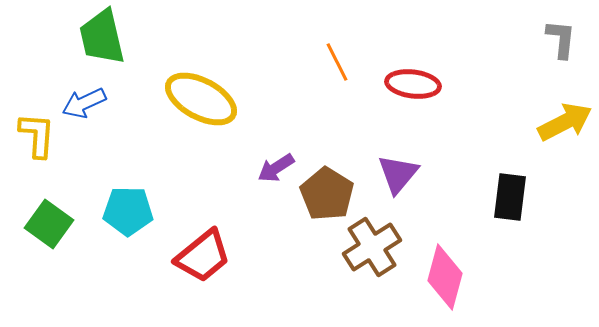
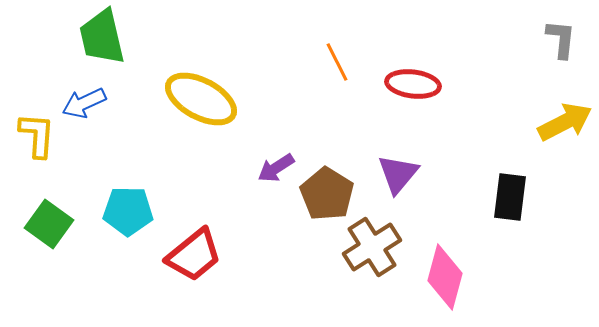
red trapezoid: moved 9 px left, 1 px up
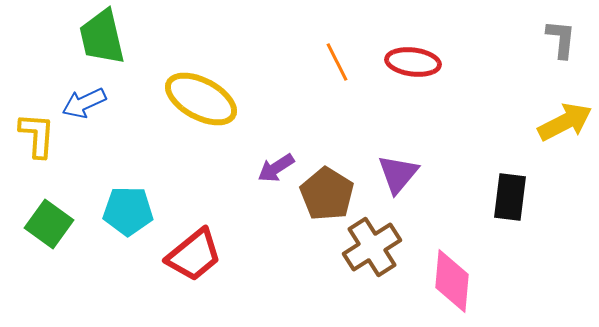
red ellipse: moved 22 px up
pink diamond: moved 7 px right, 4 px down; rotated 10 degrees counterclockwise
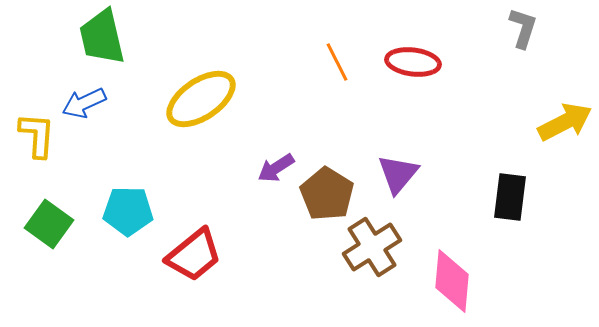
gray L-shape: moved 38 px left, 11 px up; rotated 12 degrees clockwise
yellow ellipse: rotated 62 degrees counterclockwise
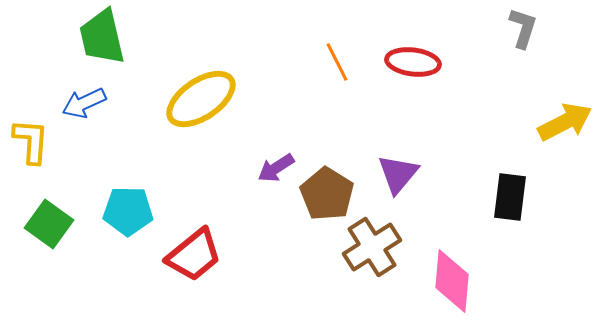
yellow L-shape: moved 6 px left, 6 px down
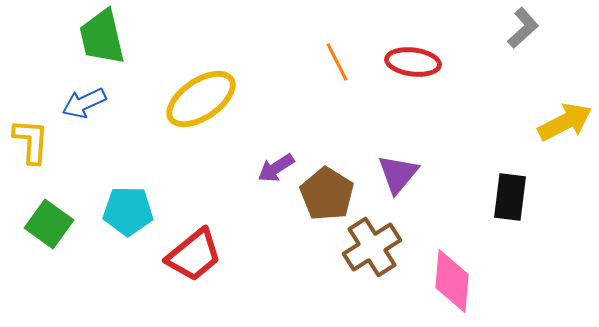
gray L-shape: rotated 30 degrees clockwise
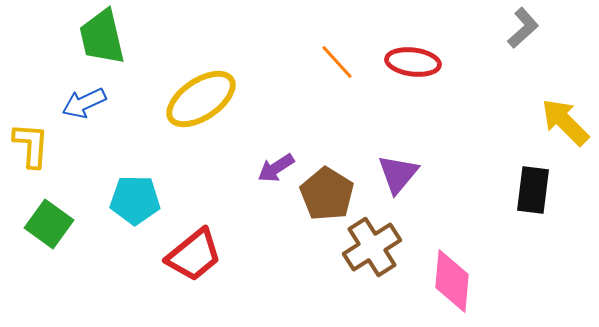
orange line: rotated 15 degrees counterclockwise
yellow arrow: rotated 108 degrees counterclockwise
yellow L-shape: moved 4 px down
black rectangle: moved 23 px right, 7 px up
cyan pentagon: moved 7 px right, 11 px up
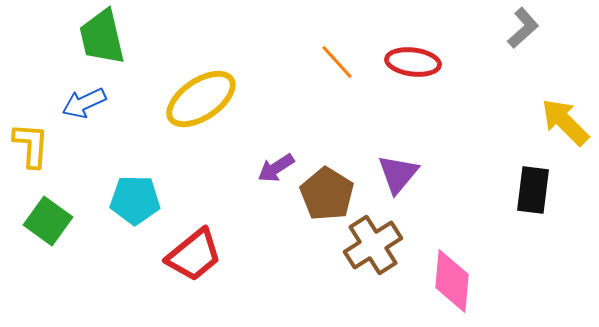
green square: moved 1 px left, 3 px up
brown cross: moved 1 px right, 2 px up
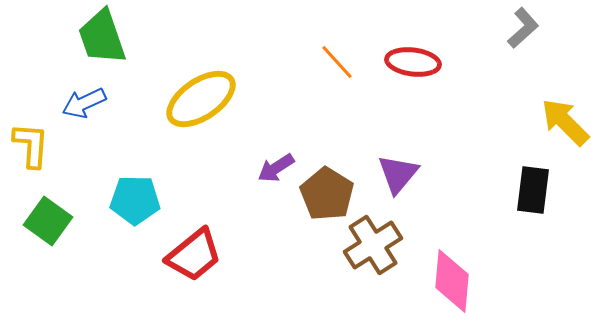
green trapezoid: rotated 6 degrees counterclockwise
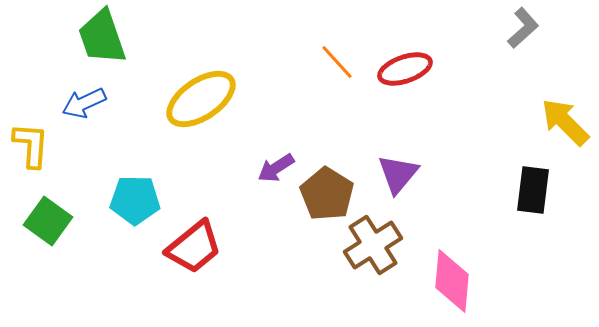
red ellipse: moved 8 px left, 7 px down; rotated 26 degrees counterclockwise
red trapezoid: moved 8 px up
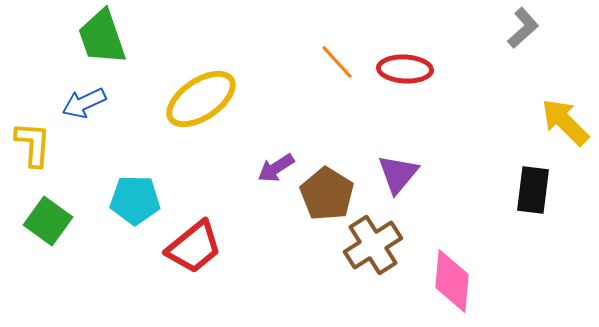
red ellipse: rotated 22 degrees clockwise
yellow L-shape: moved 2 px right, 1 px up
